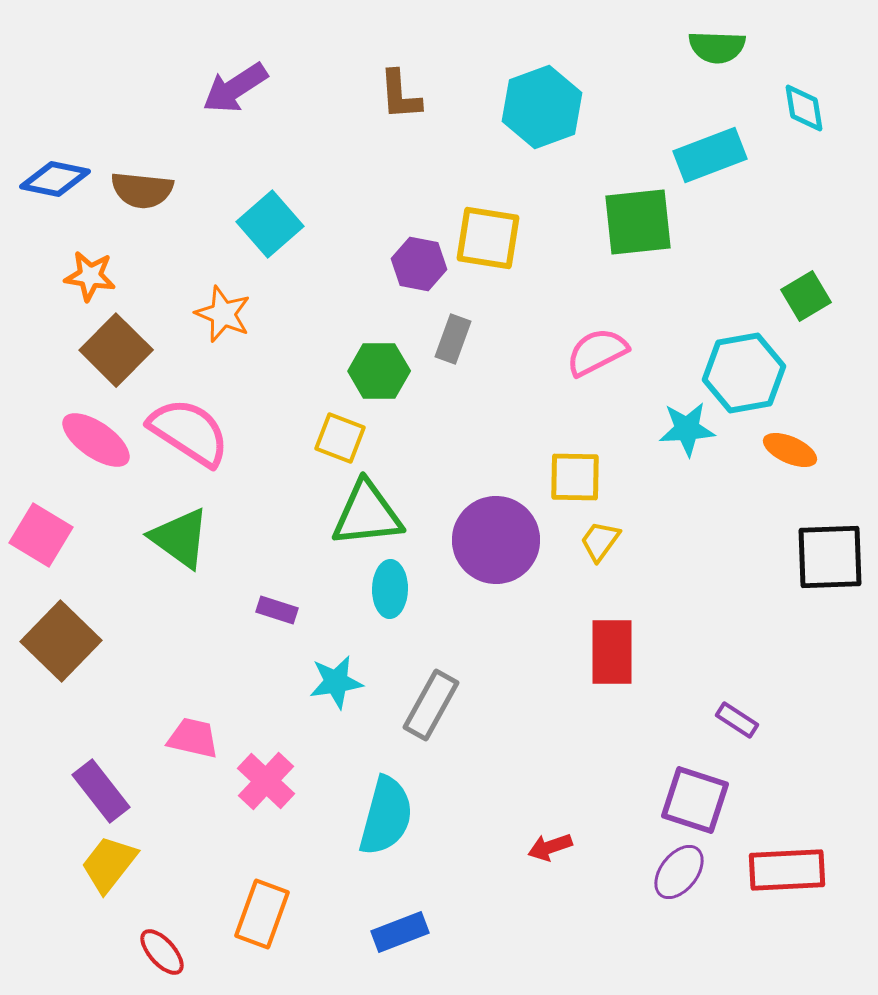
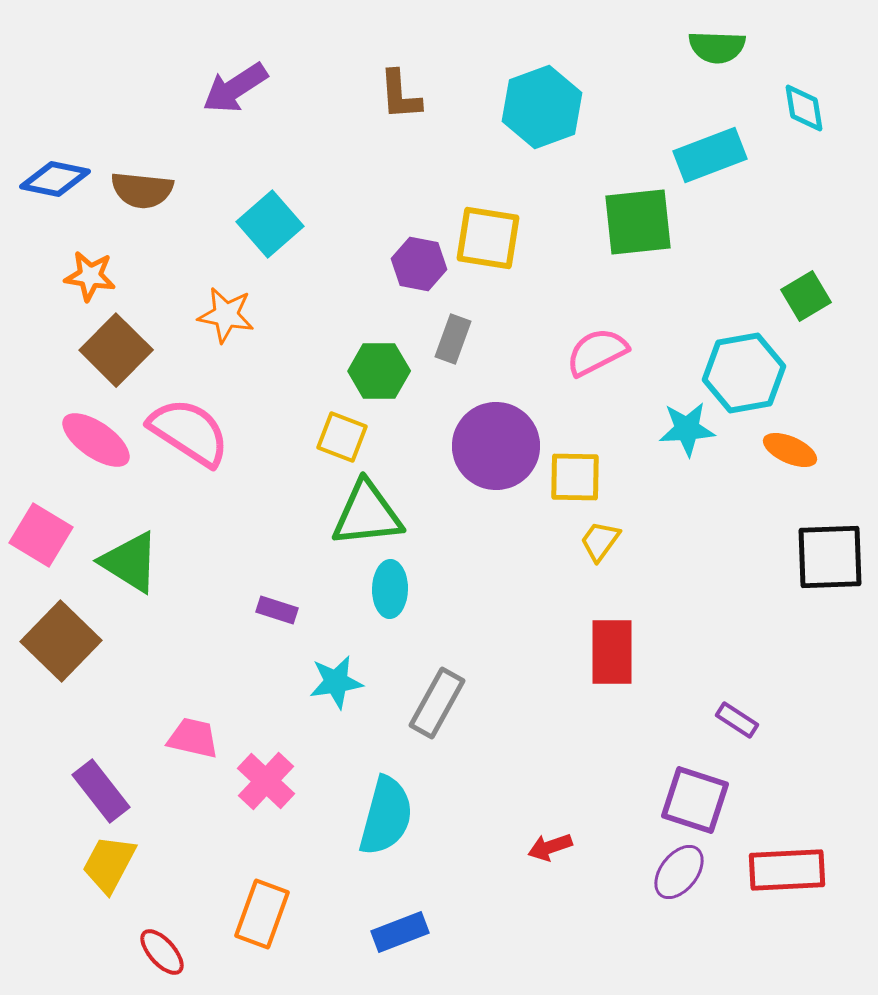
orange star at (223, 314): moved 3 px right, 1 px down; rotated 12 degrees counterclockwise
yellow square at (340, 438): moved 2 px right, 1 px up
green triangle at (180, 538): moved 50 px left, 24 px down; rotated 4 degrees counterclockwise
purple circle at (496, 540): moved 94 px up
gray rectangle at (431, 705): moved 6 px right, 2 px up
yellow trapezoid at (109, 864): rotated 10 degrees counterclockwise
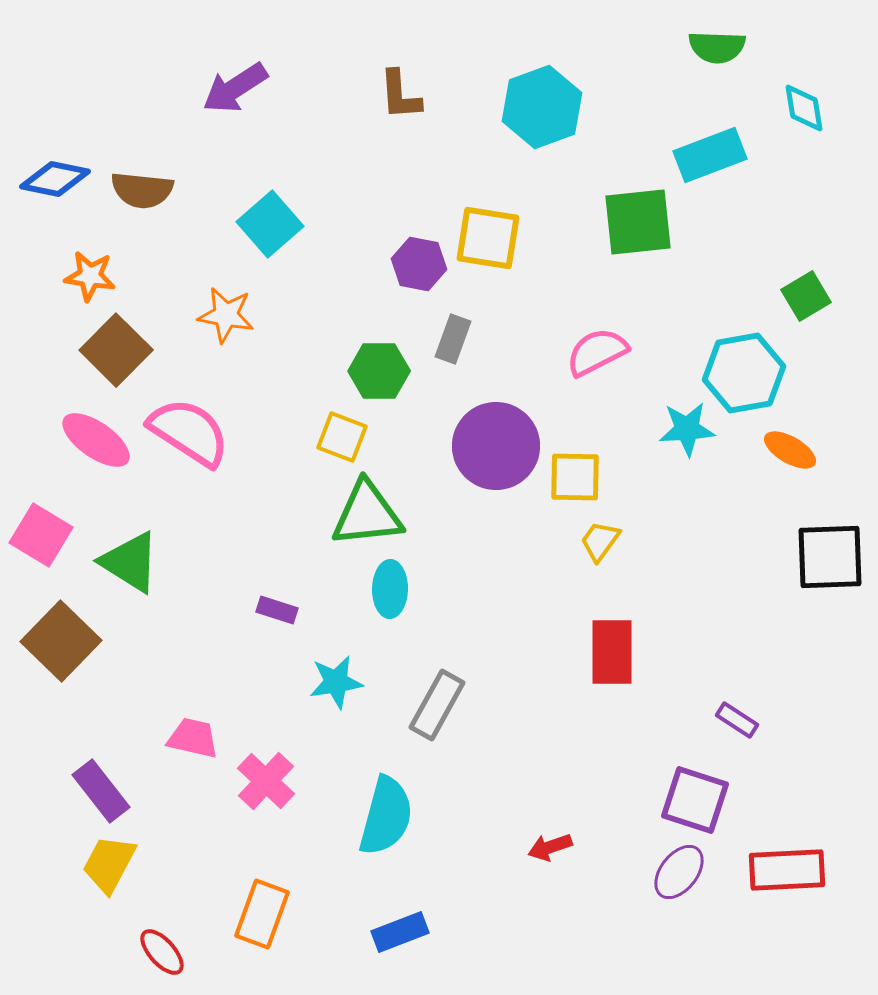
orange ellipse at (790, 450): rotated 6 degrees clockwise
gray rectangle at (437, 703): moved 2 px down
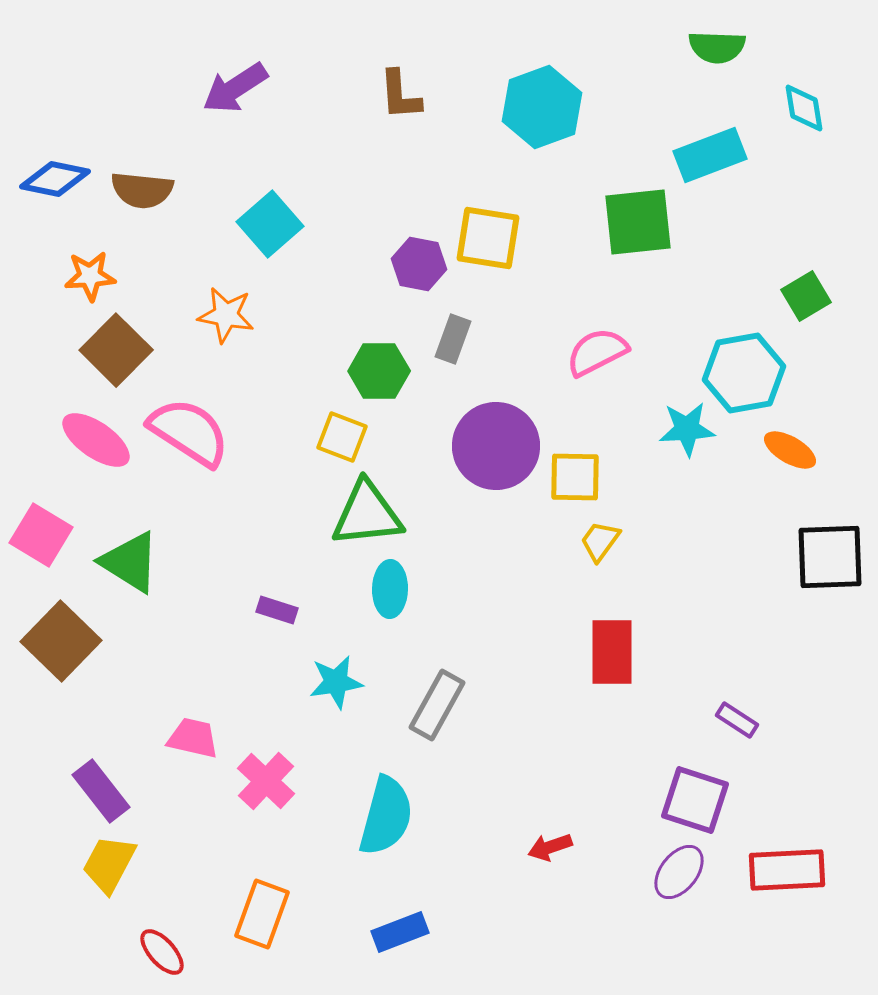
orange star at (90, 276): rotated 12 degrees counterclockwise
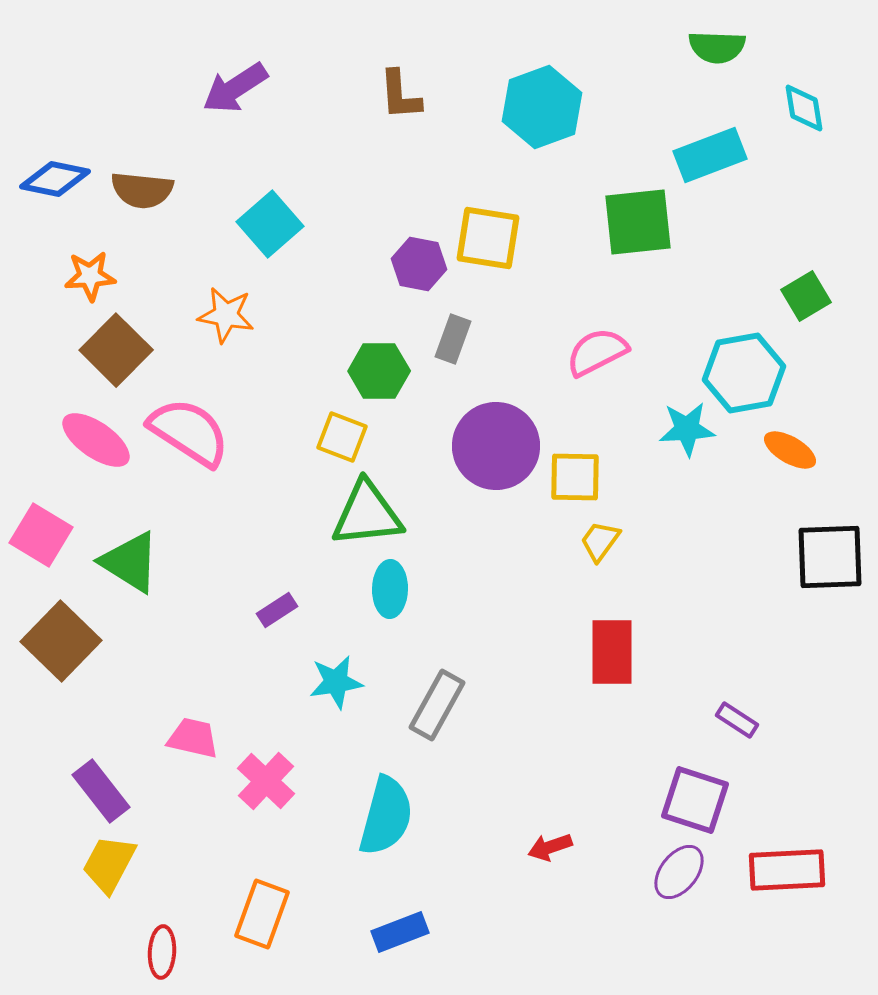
purple rectangle at (277, 610): rotated 51 degrees counterclockwise
red ellipse at (162, 952): rotated 45 degrees clockwise
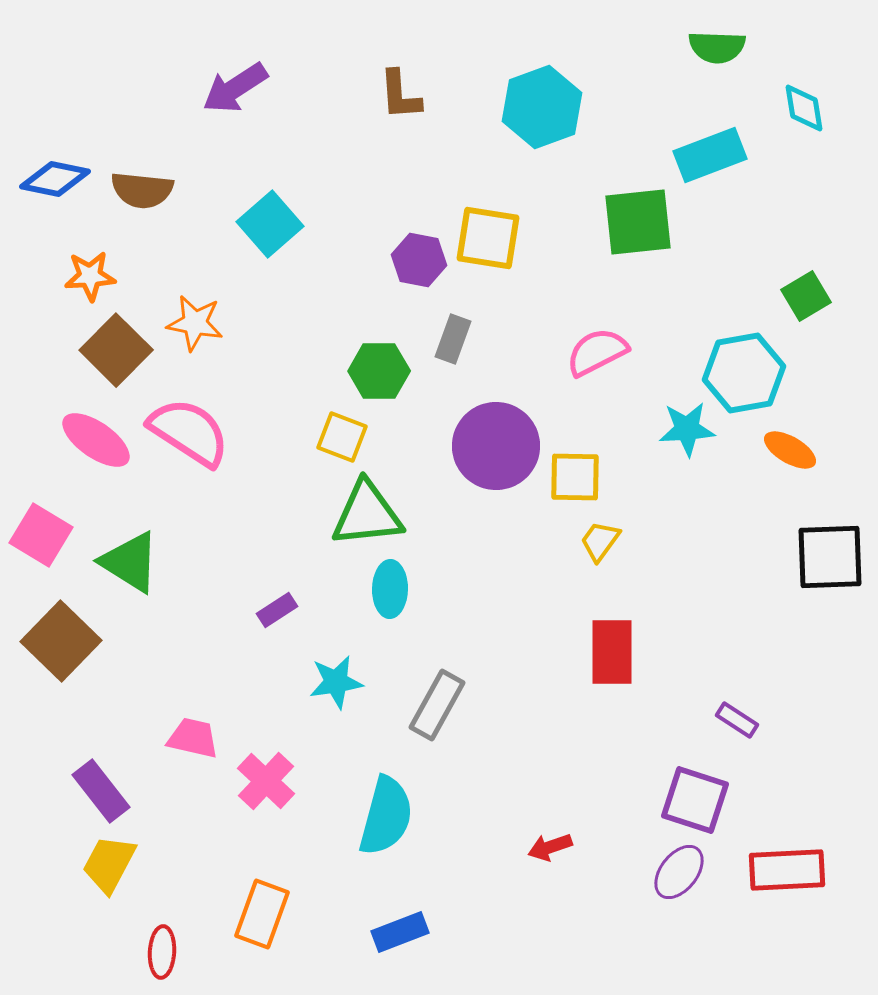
purple hexagon at (419, 264): moved 4 px up
orange star at (226, 315): moved 31 px left, 8 px down
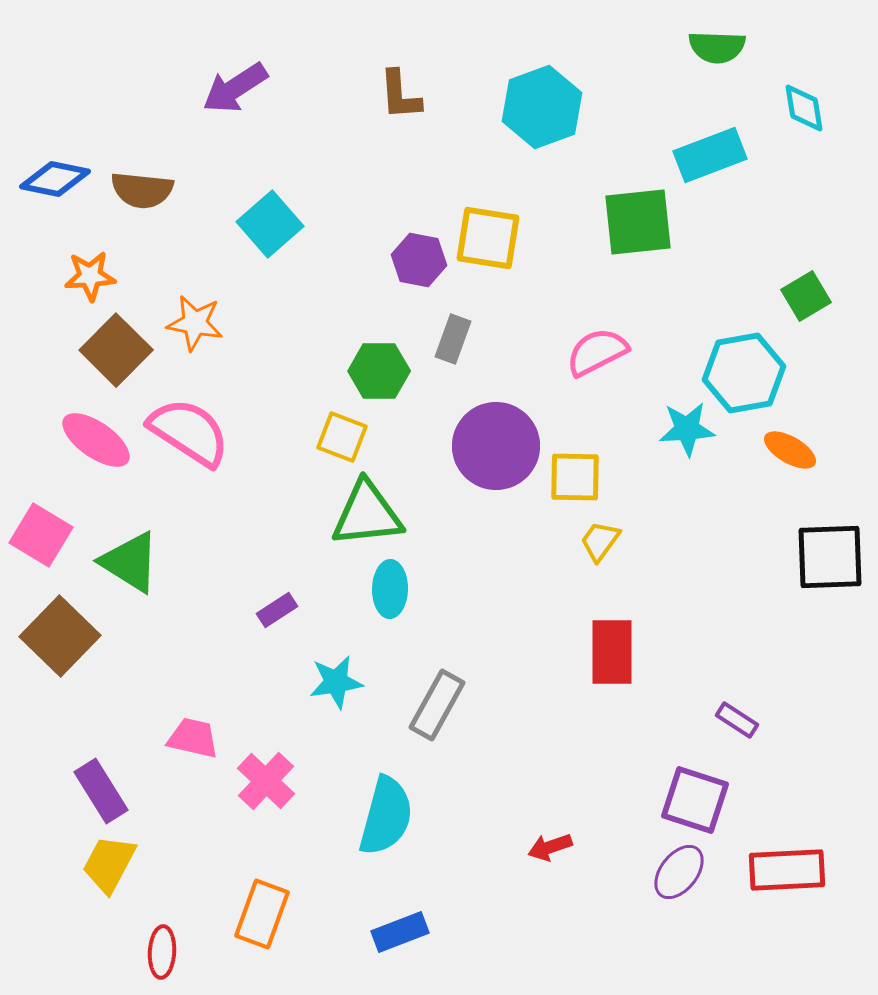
brown square at (61, 641): moved 1 px left, 5 px up
purple rectangle at (101, 791): rotated 6 degrees clockwise
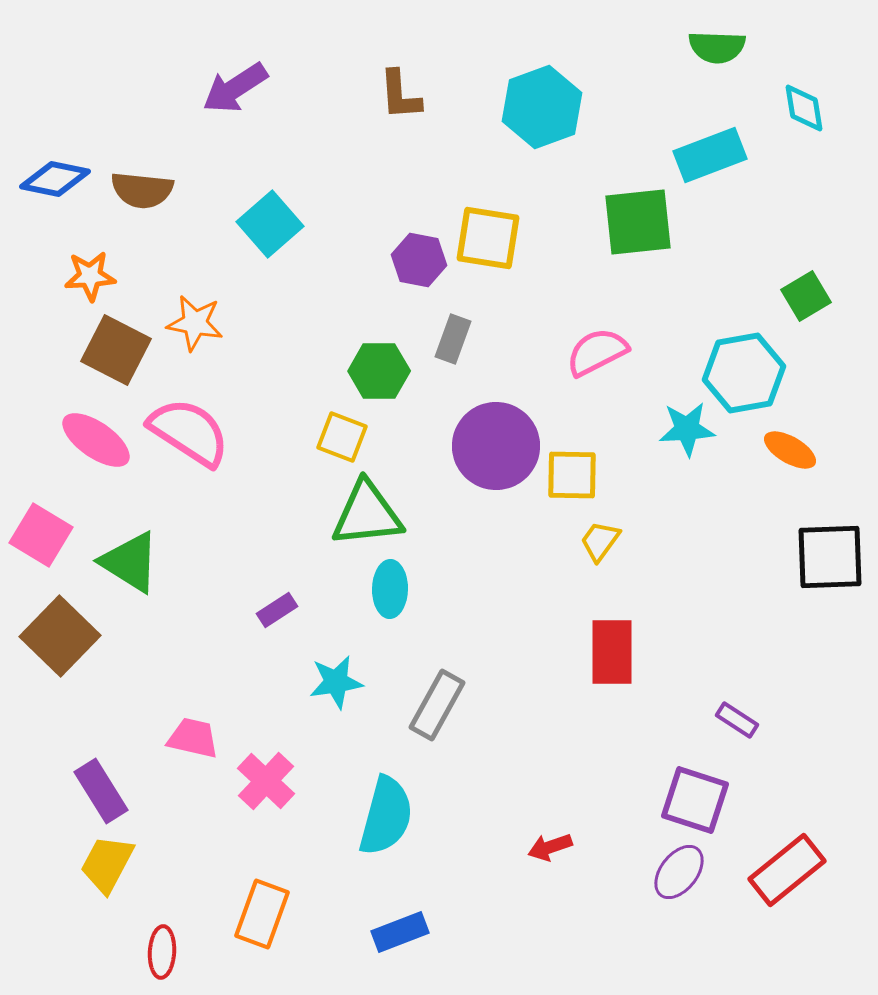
brown square at (116, 350): rotated 18 degrees counterclockwise
yellow square at (575, 477): moved 3 px left, 2 px up
yellow trapezoid at (109, 864): moved 2 px left
red rectangle at (787, 870): rotated 36 degrees counterclockwise
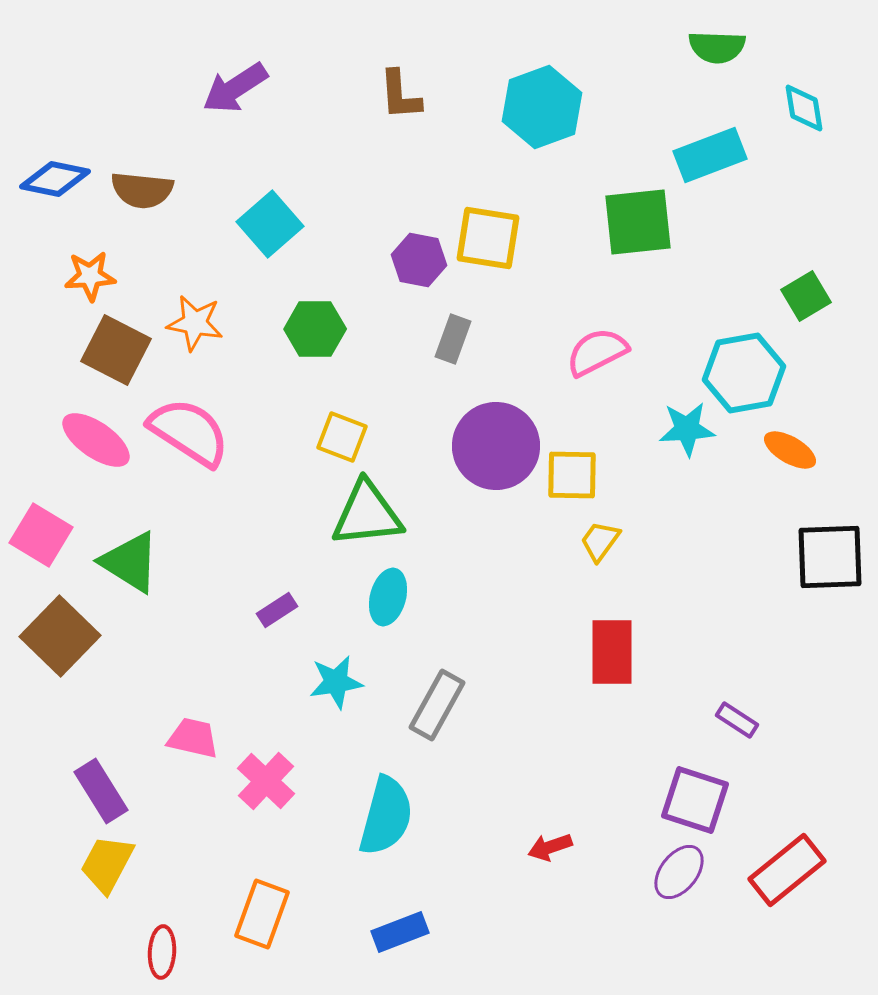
green hexagon at (379, 371): moved 64 px left, 42 px up
cyan ellipse at (390, 589): moved 2 px left, 8 px down; rotated 14 degrees clockwise
